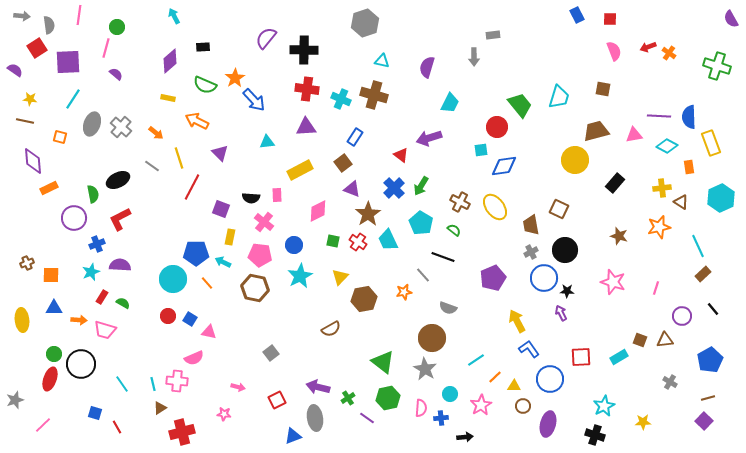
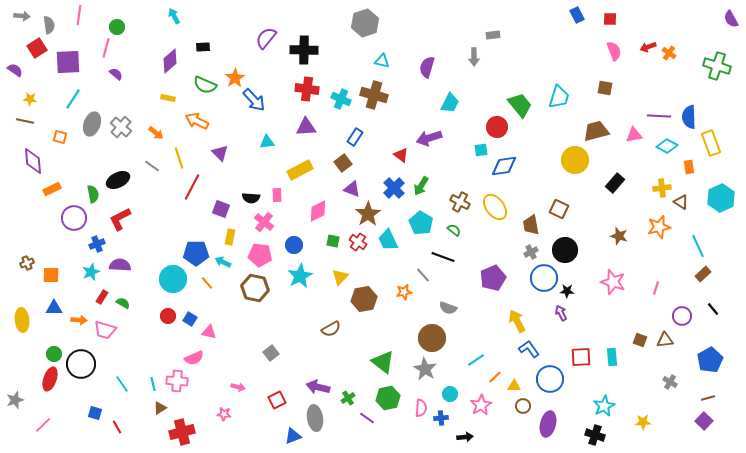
brown square at (603, 89): moved 2 px right, 1 px up
orange rectangle at (49, 188): moved 3 px right, 1 px down
cyan rectangle at (619, 357): moved 7 px left; rotated 66 degrees counterclockwise
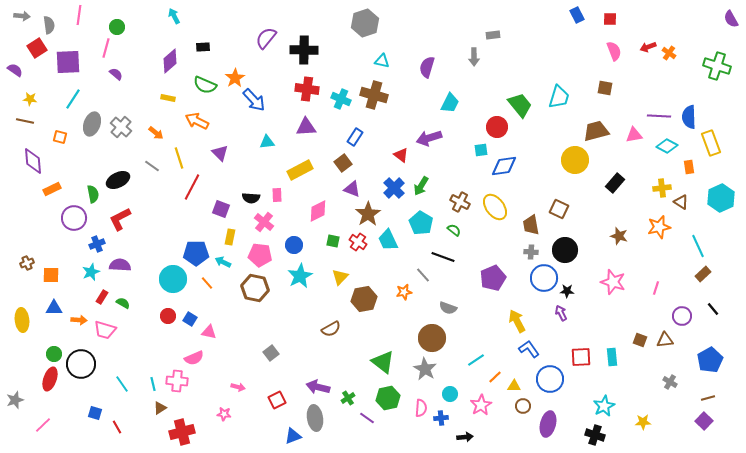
gray cross at (531, 252): rotated 32 degrees clockwise
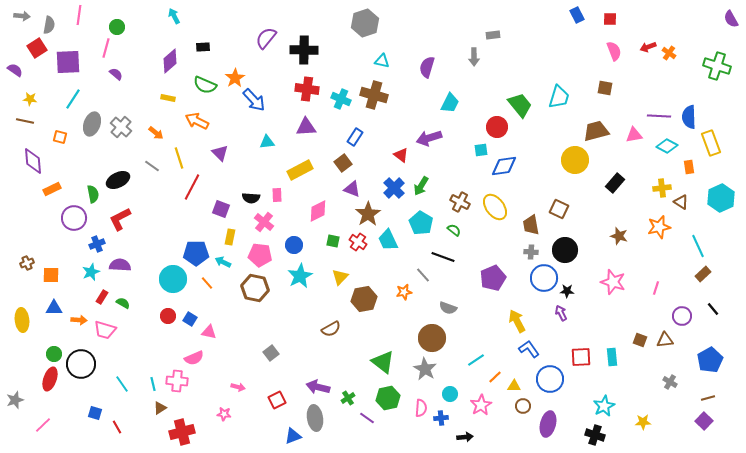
gray semicircle at (49, 25): rotated 18 degrees clockwise
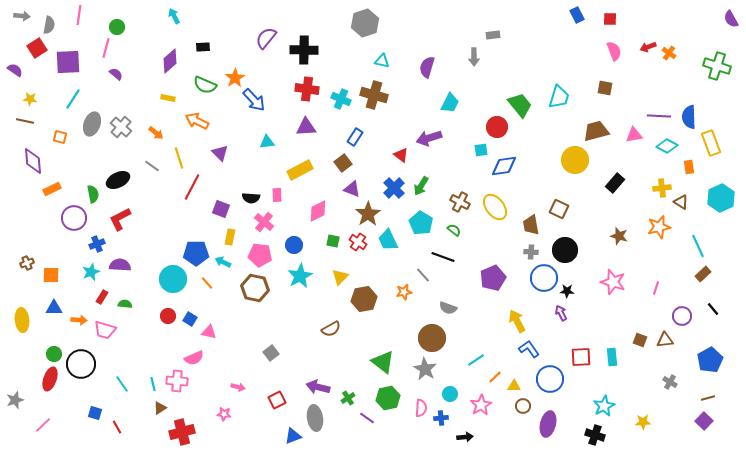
green semicircle at (123, 303): moved 2 px right, 1 px down; rotated 24 degrees counterclockwise
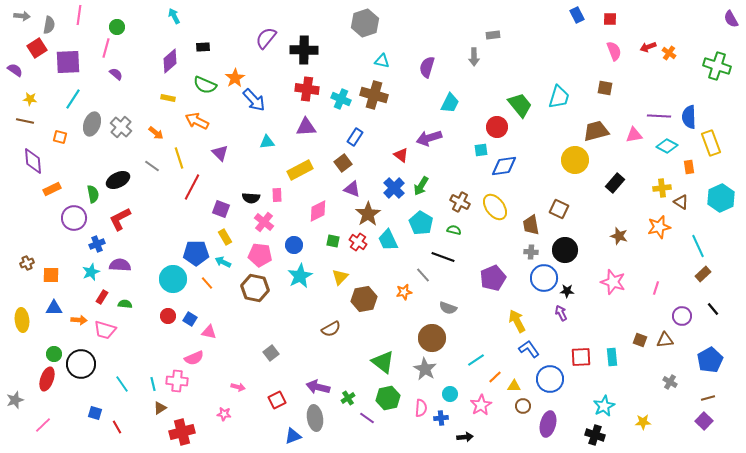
green semicircle at (454, 230): rotated 24 degrees counterclockwise
yellow rectangle at (230, 237): moved 5 px left; rotated 42 degrees counterclockwise
red ellipse at (50, 379): moved 3 px left
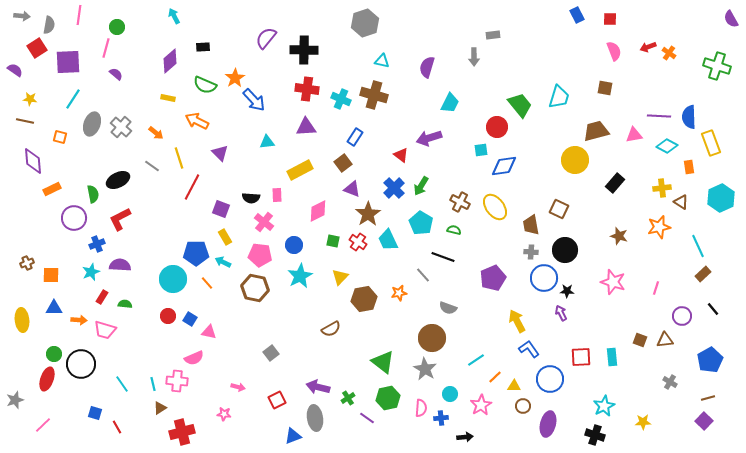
orange star at (404, 292): moved 5 px left, 1 px down
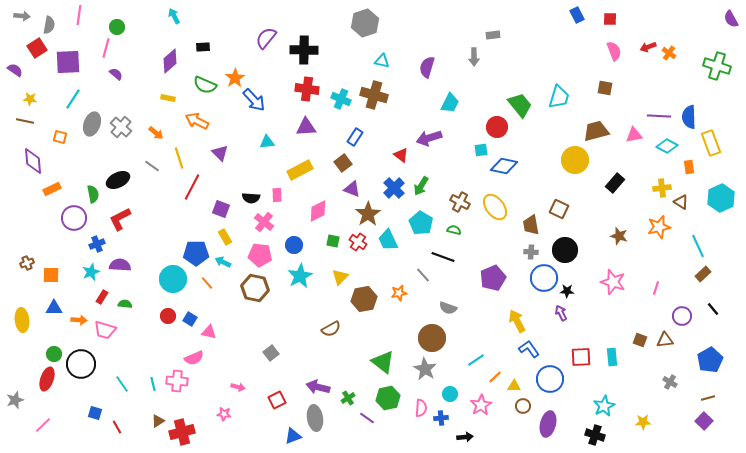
blue diamond at (504, 166): rotated 20 degrees clockwise
brown triangle at (160, 408): moved 2 px left, 13 px down
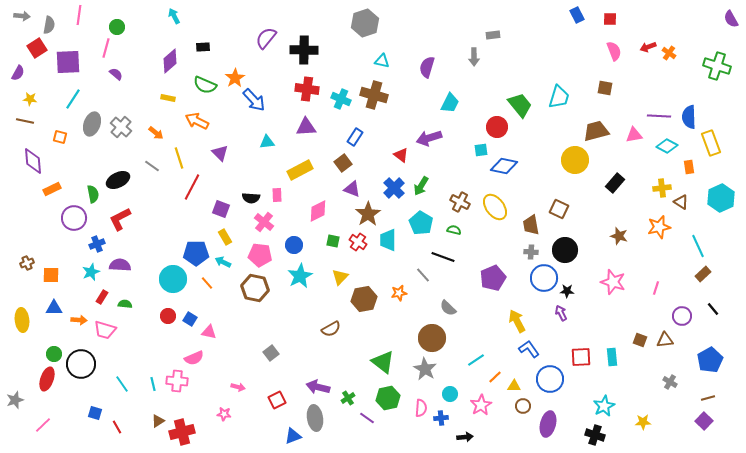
purple semicircle at (15, 70): moved 3 px right, 3 px down; rotated 84 degrees clockwise
cyan trapezoid at (388, 240): rotated 25 degrees clockwise
gray semicircle at (448, 308): rotated 24 degrees clockwise
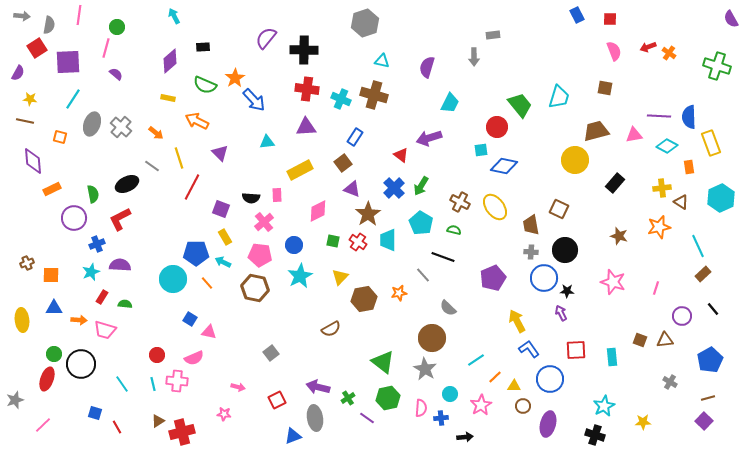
black ellipse at (118, 180): moved 9 px right, 4 px down
pink cross at (264, 222): rotated 12 degrees clockwise
red circle at (168, 316): moved 11 px left, 39 px down
red square at (581, 357): moved 5 px left, 7 px up
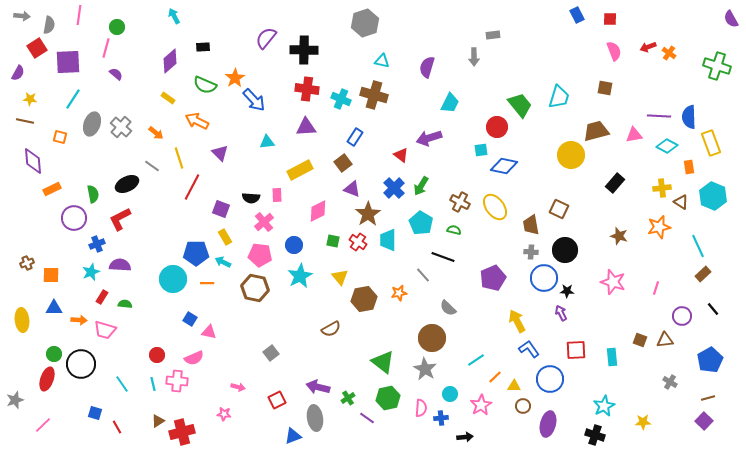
yellow rectangle at (168, 98): rotated 24 degrees clockwise
yellow circle at (575, 160): moved 4 px left, 5 px up
cyan hexagon at (721, 198): moved 8 px left, 2 px up; rotated 12 degrees counterclockwise
yellow triangle at (340, 277): rotated 24 degrees counterclockwise
orange line at (207, 283): rotated 48 degrees counterclockwise
